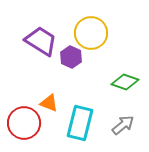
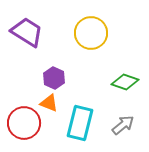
purple trapezoid: moved 14 px left, 9 px up
purple hexagon: moved 17 px left, 21 px down
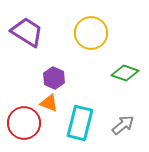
green diamond: moved 9 px up
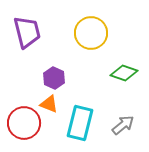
purple trapezoid: rotated 44 degrees clockwise
green diamond: moved 1 px left
orange triangle: moved 1 px down
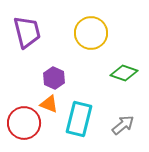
cyan rectangle: moved 1 px left, 4 px up
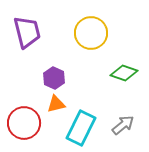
orange triangle: moved 7 px right; rotated 36 degrees counterclockwise
cyan rectangle: moved 2 px right, 9 px down; rotated 12 degrees clockwise
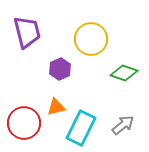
yellow circle: moved 6 px down
purple hexagon: moved 6 px right, 9 px up; rotated 10 degrees clockwise
orange triangle: moved 3 px down
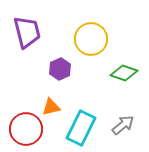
orange triangle: moved 5 px left
red circle: moved 2 px right, 6 px down
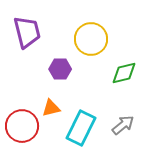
purple hexagon: rotated 25 degrees clockwise
green diamond: rotated 32 degrees counterclockwise
orange triangle: moved 1 px down
red circle: moved 4 px left, 3 px up
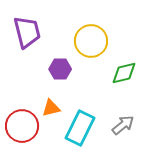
yellow circle: moved 2 px down
cyan rectangle: moved 1 px left
